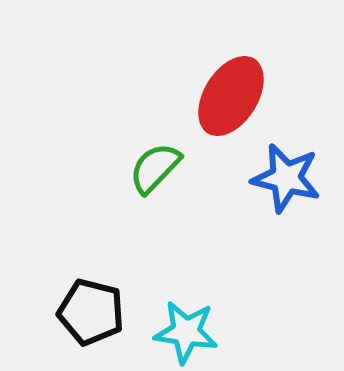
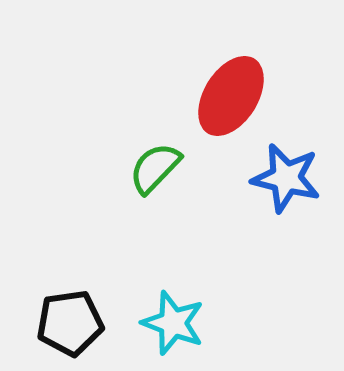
black pentagon: moved 21 px left, 11 px down; rotated 22 degrees counterclockwise
cyan star: moved 13 px left, 9 px up; rotated 12 degrees clockwise
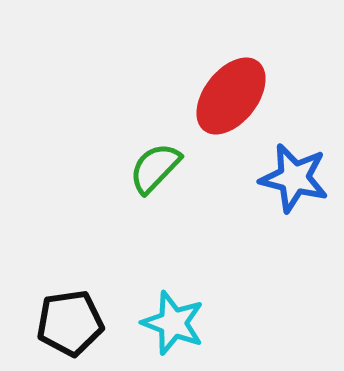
red ellipse: rotated 6 degrees clockwise
blue star: moved 8 px right
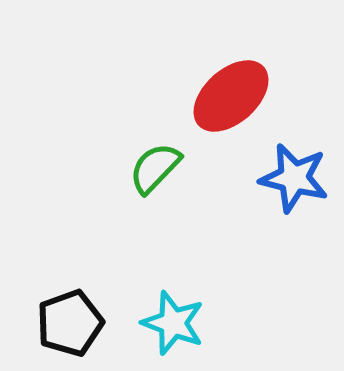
red ellipse: rotated 10 degrees clockwise
black pentagon: rotated 12 degrees counterclockwise
